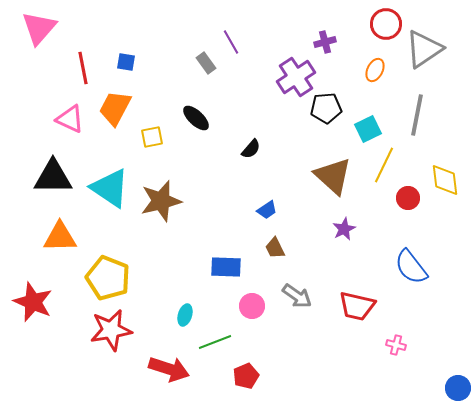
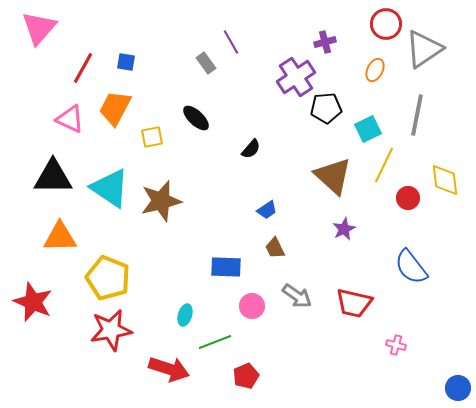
red line at (83, 68): rotated 40 degrees clockwise
red trapezoid at (357, 306): moved 3 px left, 3 px up
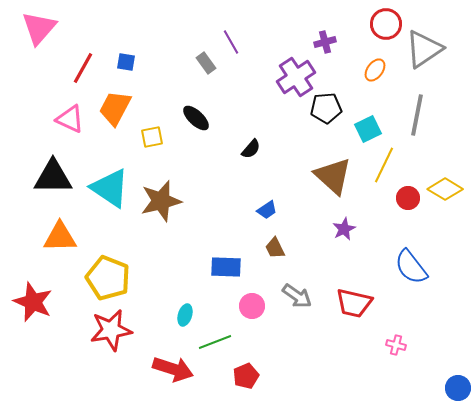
orange ellipse at (375, 70): rotated 10 degrees clockwise
yellow diamond at (445, 180): moved 9 px down; rotated 52 degrees counterclockwise
red arrow at (169, 369): moved 4 px right
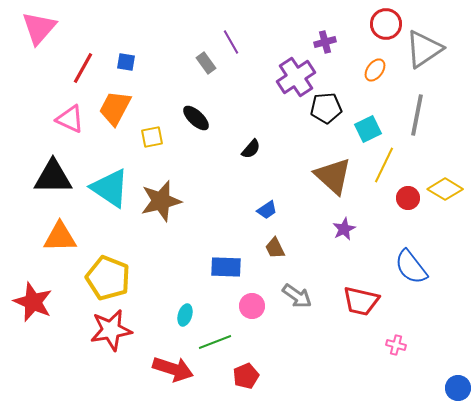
red trapezoid at (354, 303): moved 7 px right, 2 px up
